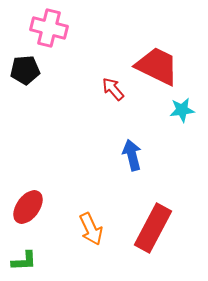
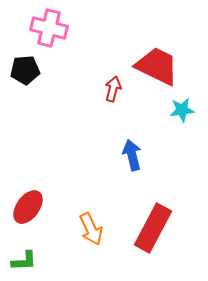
red arrow: rotated 55 degrees clockwise
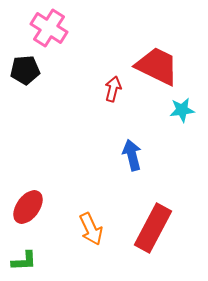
pink cross: rotated 18 degrees clockwise
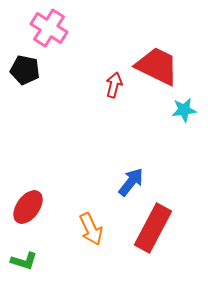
black pentagon: rotated 16 degrees clockwise
red arrow: moved 1 px right, 4 px up
cyan star: moved 2 px right
blue arrow: moved 1 px left, 27 px down; rotated 52 degrees clockwise
green L-shape: rotated 20 degrees clockwise
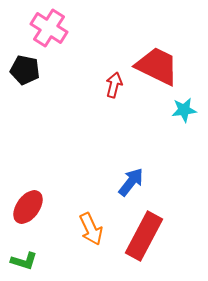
red rectangle: moved 9 px left, 8 px down
